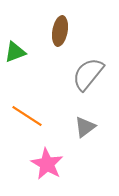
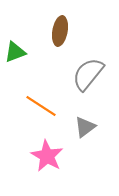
orange line: moved 14 px right, 10 px up
pink star: moved 8 px up
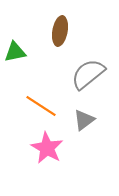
green triangle: rotated 10 degrees clockwise
gray semicircle: rotated 12 degrees clockwise
gray triangle: moved 1 px left, 7 px up
pink star: moved 8 px up
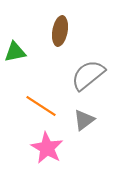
gray semicircle: moved 1 px down
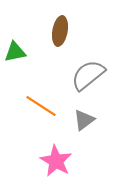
pink star: moved 9 px right, 13 px down
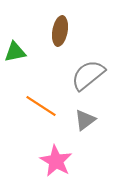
gray triangle: moved 1 px right
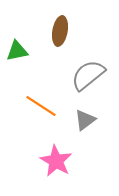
green triangle: moved 2 px right, 1 px up
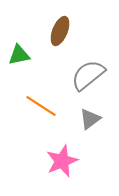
brown ellipse: rotated 12 degrees clockwise
green triangle: moved 2 px right, 4 px down
gray triangle: moved 5 px right, 1 px up
pink star: moved 6 px right; rotated 20 degrees clockwise
